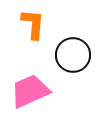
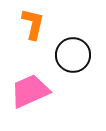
orange L-shape: rotated 8 degrees clockwise
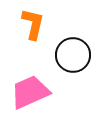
pink trapezoid: moved 1 px down
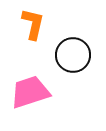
pink trapezoid: rotated 6 degrees clockwise
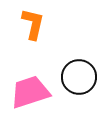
black circle: moved 6 px right, 22 px down
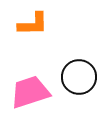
orange L-shape: rotated 76 degrees clockwise
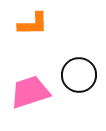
black circle: moved 2 px up
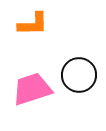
pink trapezoid: moved 2 px right, 3 px up
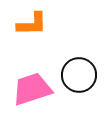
orange L-shape: moved 1 px left
